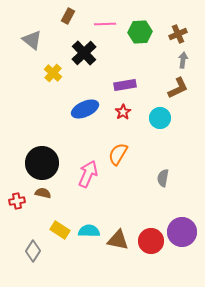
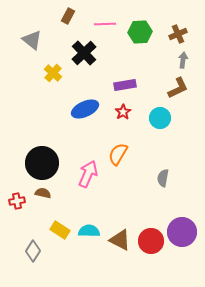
brown triangle: moved 2 px right; rotated 15 degrees clockwise
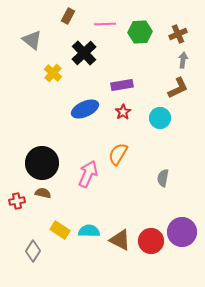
purple rectangle: moved 3 px left
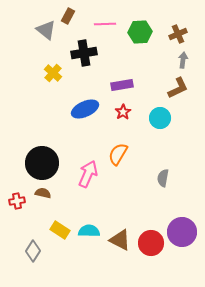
gray triangle: moved 14 px right, 10 px up
black cross: rotated 35 degrees clockwise
red circle: moved 2 px down
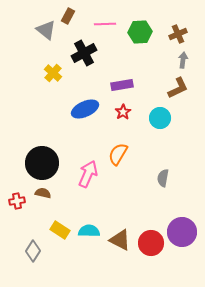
black cross: rotated 20 degrees counterclockwise
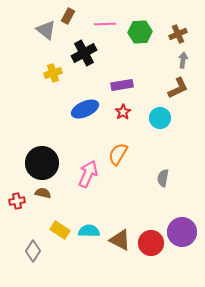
yellow cross: rotated 30 degrees clockwise
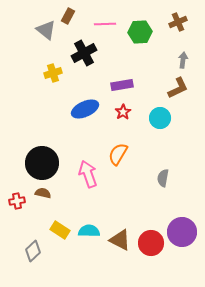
brown cross: moved 12 px up
pink arrow: rotated 44 degrees counterclockwise
gray diamond: rotated 15 degrees clockwise
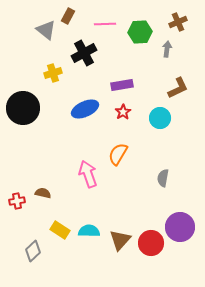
gray arrow: moved 16 px left, 11 px up
black circle: moved 19 px left, 55 px up
purple circle: moved 2 px left, 5 px up
brown triangle: rotated 45 degrees clockwise
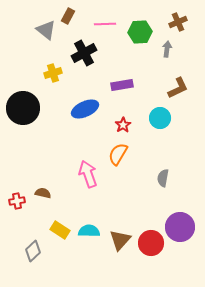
red star: moved 13 px down
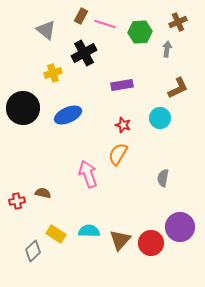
brown rectangle: moved 13 px right
pink line: rotated 20 degrees clockwise
blue ellipse: moved 17 px left, 6 px down
red star: rotated 21 degrees counterclockwise
yellow rectangle: moved 4 px left, 4 px down
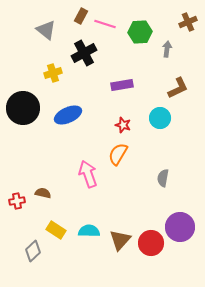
brown cross: moved 10 px right
yellow rectangle: moved 4 px up
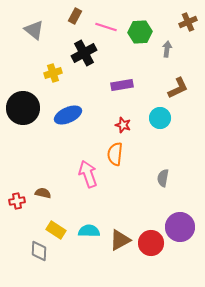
brown rectangle: moved 6 px left
pink line: moved 1 px right, 3 px down
gray triangle: moved 12 px left
orange semicircle: moved 3 px left; rotated 25 degrees counterclockwise
brown triangle: rotated 20 degrees clockwise
gray diamond: moved 6 px right; rotated 45 degrees counterclockwise
